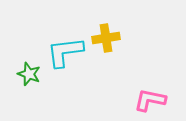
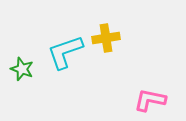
cyan L-shape: rotated 12 degrees counterclockwise
green star: moved 7 px left, 5 px up
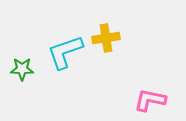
green star: rotated 20 degrees counterclockwise
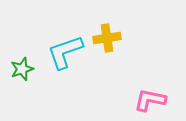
yellow cross: moved 1 px right
green star: rotated 20 degrees counterclockwise
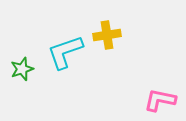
yellow cross: moved 3 px up
pink L-shape: moved 10 px right
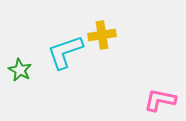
yellow cross: moved 5 px left
green star: moved 2 px left, 1 px down; rotated 25 degrees counterclockwise
